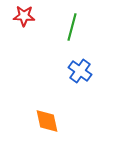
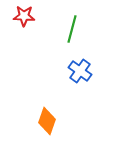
green line: moved 2 px down
orange diamond: rotated 32 degrees clockwise
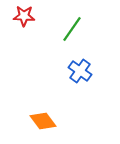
green line: rotated 20 degrees clockwise
orange diamond: moved 4 px left; rotated 56 degrees counterclockwise
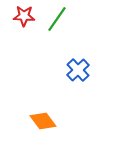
green line: moved 15 px left, 10 px up
blue cross: moved 2 px left, 1 px up; rotated 10 degrees clockwise
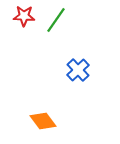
green line: moved 1 px left, 1 px down
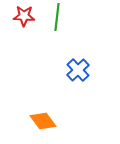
green line: moved 1 px right, 3 px up; rotated 28 degrees counterclockwise
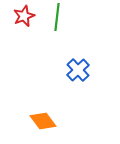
red star: rotated 25 degrees counterclockwise
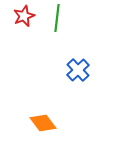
green line: moved 1 px down
orange diamond: moved 2 px down
